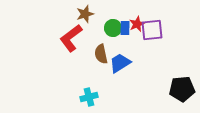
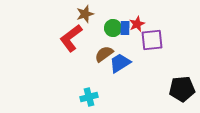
purple square: moved 10 px down
brown semicircle: moved 3 px right; rotated 66 degrees clockwise
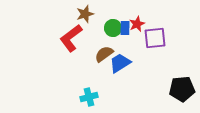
purple square: moved 3 px right, 2 px up
